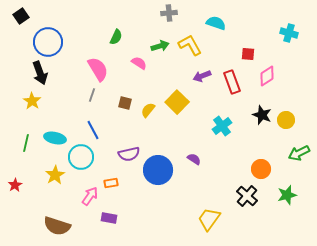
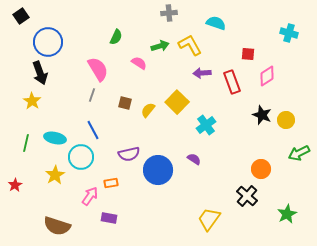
purple arrow at (202, 76): moved 3 px up; rotated 18 degrees clockwise
cyan cross at (222, 126): moved 16 px left, 1 px up
green star at (287, 195): moved 19 px down; rotated 12 degrees counterclockwise
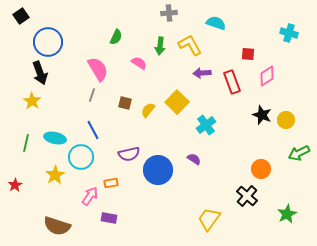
green arrow at (160, 46): rotated 114 degrees clockwise
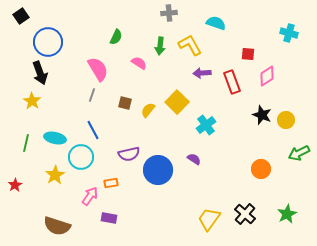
black cross at (247, 196): moved 2 px left, 18 px down
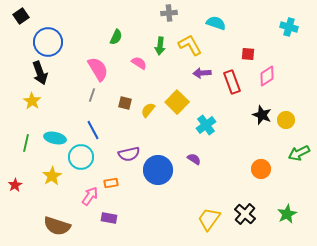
cyan cross at (289, 33): moved 6 px up
yellow star at (55, 175): moved 3 px left, 1 px down
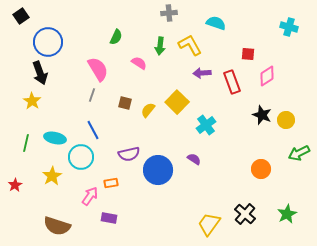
yellow trapezoid at (209, 219): moved 5 px down
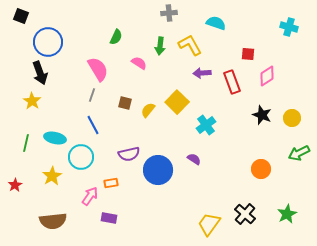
black square at (21, 16): rotated 35 degrees counterclockwise
yellow circle at (286, 120): moved 6 px right, 2 px up
blue line at (93, 130): moved 5 px up
brown semicircle at (57, 226): moved 4 px left, 5 px up; rotated 24 degrees counterclockwise
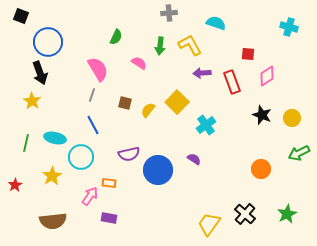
orange rectangle at (111, 183): moved 2 px left; rotated 16 degrees clockwise
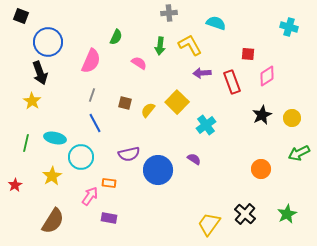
pink semicircle at (98, 69): moved 7 px left, 8 px up; rotated 55 degrees clockwise
black star at (262, 115): rotated 24 degrees clockwise
blue line at (93, 125): moved 2 px right, 2 px up
brown semicircle at (53, 221): rotated 52 degrees counterclockwise
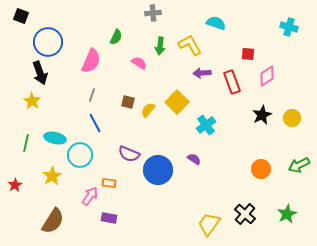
gray cross at (169, 13): moved 16 px left
brown square at (125, 103): moved 3 px right, 1 px up
green arrow at (299, 153): moved 12 px down
purple semicircle at (129, 154): rotated 35 degrees clockwise
cyan circle at (81, 157): moved 1 px left, 2 px up
